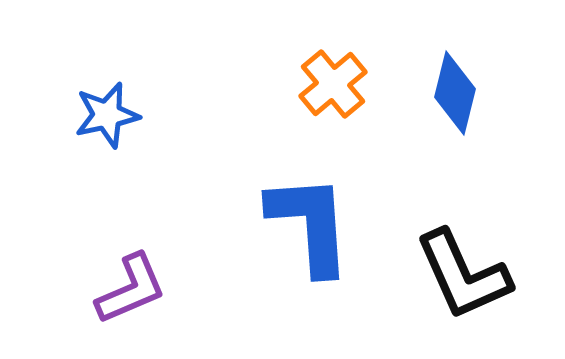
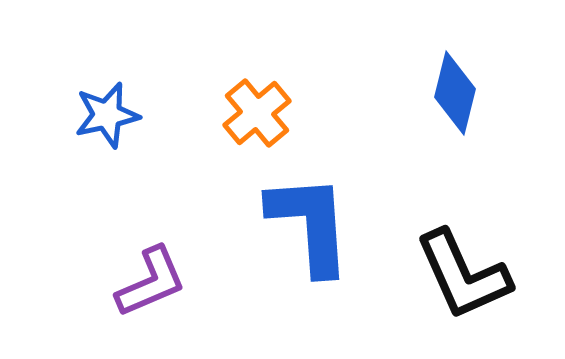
orange cross: moved 76 px left, 29 px down
purple L-shape: moved 20 px right, 7 px up
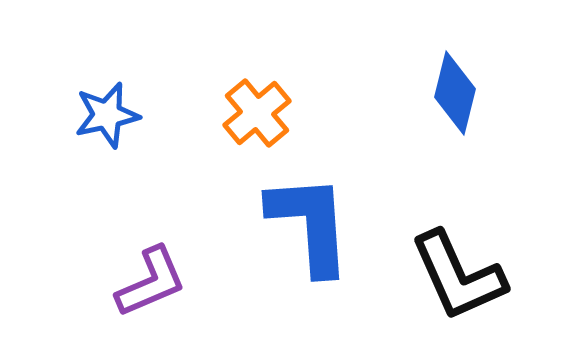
black L-shape: moved 5 px left, 1 px down
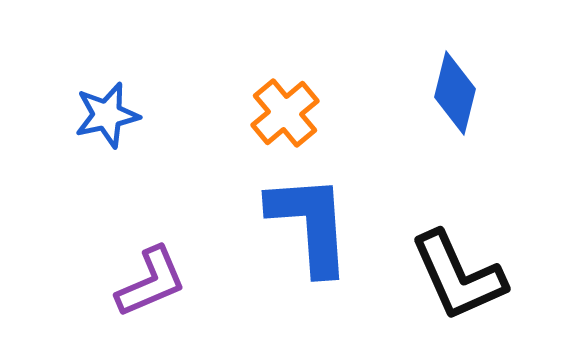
orange cross: moved 28 px right
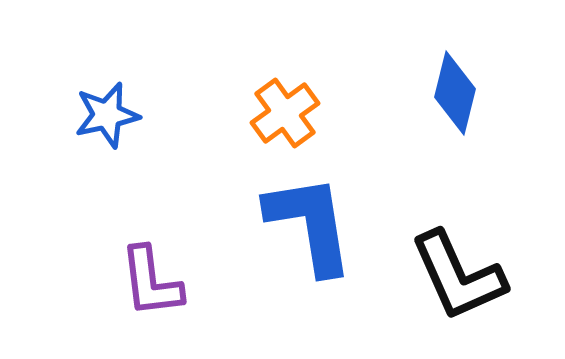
orange cross: rotated 4 degrees clockwise
blue L-shape: rotated 5 degrees counterclockwise
purple L-shape: rotated 106 degrees clockwise
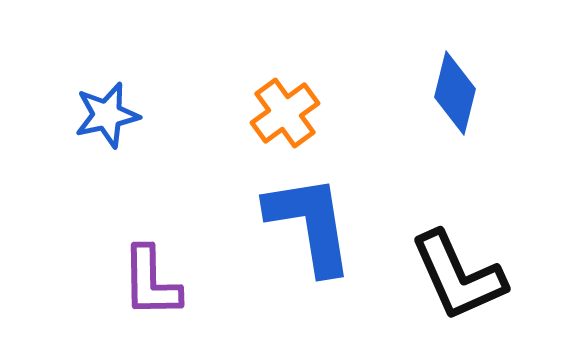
purple L-shape: rotated 6 degrees clockwise
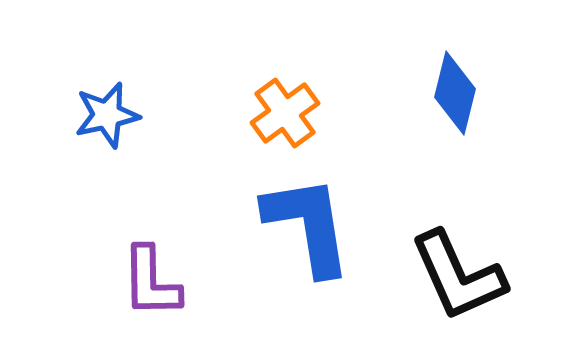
blue L-shape: moved 2 px left, 1 px down
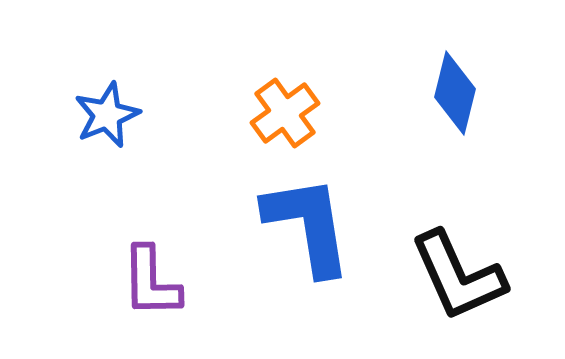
blue star: rotated 10 degrees counterclockwise
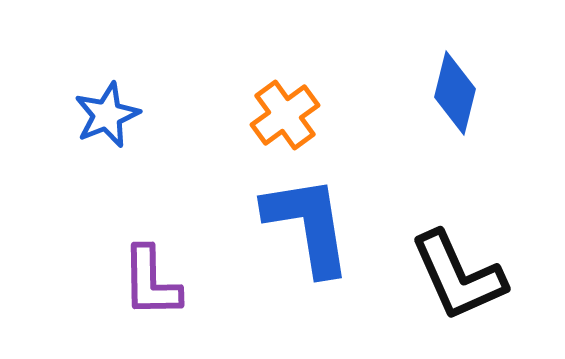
orange cross: moved 2 px down
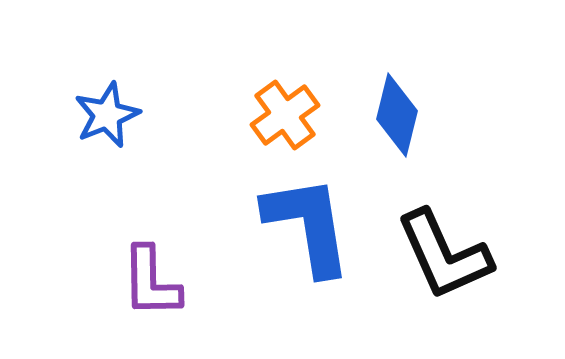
blue diamond: moved 58 px left, 22 px down
black L-shape: moved 14 px left, 21 px up
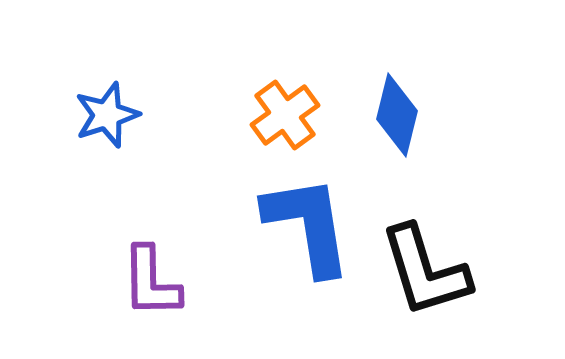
blue star: rotated 4 degrees clockwise
black L-shape: moved 19 px left, 16 px down; rotated 7 degrees clockwise
